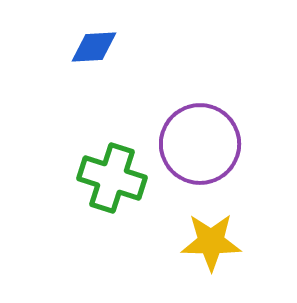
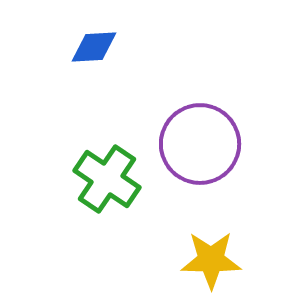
green cross: moved 5 px left, 1 px down; rotated 16 degrees clockwise
yellow star: moved 18 px down
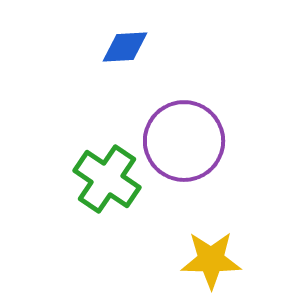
blue diamond: moved 31 px right
purple circle: moved 16 px left, 3 px up
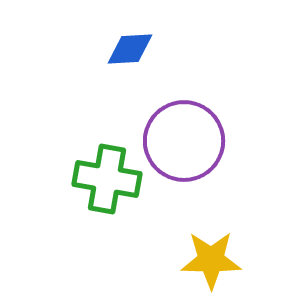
blue diamond: moved 5 px right, 2 px down
green cross: rotated 24 degrees counterclockwise
